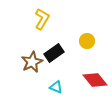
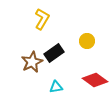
red diamond: rotated 15 degrees counterclockwise
cyan triangle: rotated 32 degrees counterclockwise
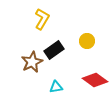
black rectangle: moved 3 px up
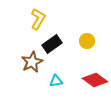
yellow L-shape: moved 4 px left
black rectangle: moved 2 px left, 6 px up
cyan triangle: moved 6 px up
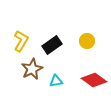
yellow L-shape: moved 17 px left, 22 px down
black rectangle: moved 1 px down
brown star: moved 7 px down
red diamond: moved 1 px left
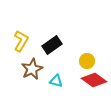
yellow circle: moved 20 px down
cyan triangle: rotated 24 degrees clockwise
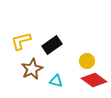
yellow L-shape: rotated 135 degrees counterclockwise
